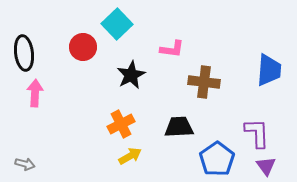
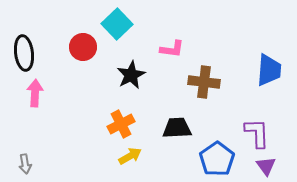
black trapezoid: moved 2 px left, 1 px down
gray arrow: rotated 66 degrees clockwise
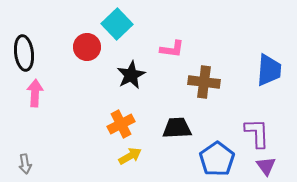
red circle: moved 4 px right
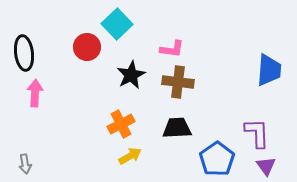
brown cross: moved 26 px left
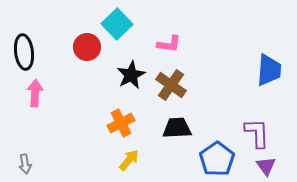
pink L-shape: moved 3 px left, 5 px up
black ellipse: moved 1 px up
brown cross: moved 7 px left, 3 px down; rotated 28 degrees clockwise
orange cross: moved 1 px up
yellow arrow: moved 1 px left, 4 px down; rotated 20 degrees counterclockwise
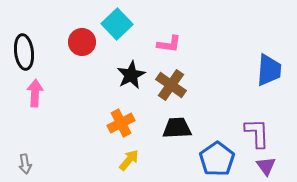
red circle: moved 5 px left, 5 px up
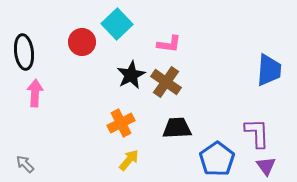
brown cross: moved 5 px left, 3 px up
gray arrow: rotated 144 degrees clockwise
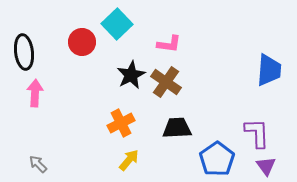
gray arrow: moved 13 px right
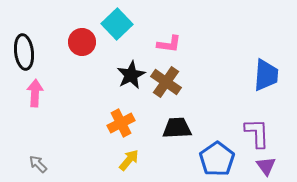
blue trapezoid: moved 3 px left, 5 px down
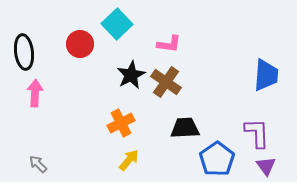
red circle: moved 2 px left, 2 px down
black trapezoid: moved 8 px right
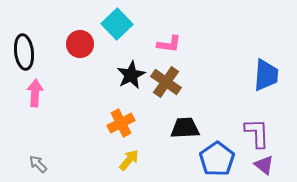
purple triangle: moved 2 px left, 1 px up; rotated 15 degrees counterclockwise
